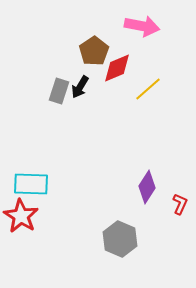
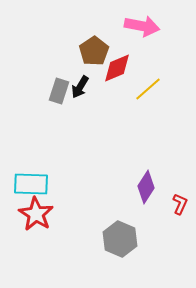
purple diamond: moved 1 px left
red star: moved 15 px right, 2 px up
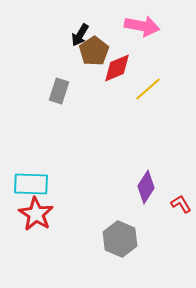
black arrow: moved 52 px up
red L-shape: moved 1 px right; rotated 55 degrees counterclockwise
